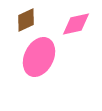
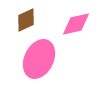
pink ellipse: moved 2 px down
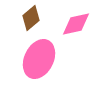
brown diamond: moved 5 px right, 2 px up; rotated 15 degrees counterclockwise
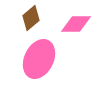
pink diamond: rotated 12 degrees clockwise
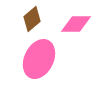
brown diamond: moved 1 px right, 1 px down
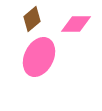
pink ellipse: moved 2 px up
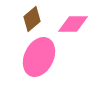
pink diamond: moved 3 px left
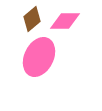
pink diamond: moved 8 px left, 3 px up
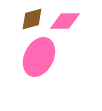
brown diamond: rotated 25 degrees clockwise
